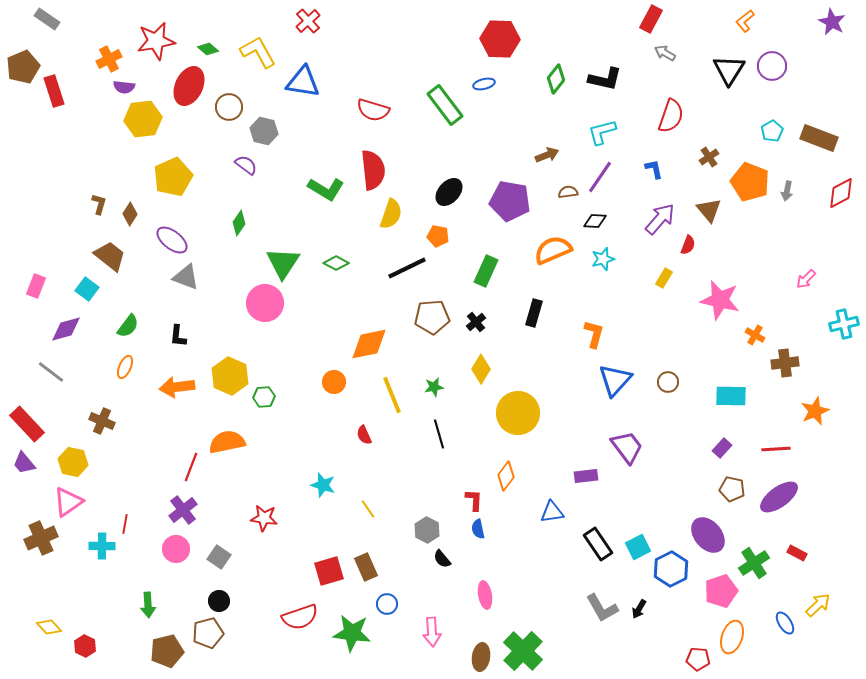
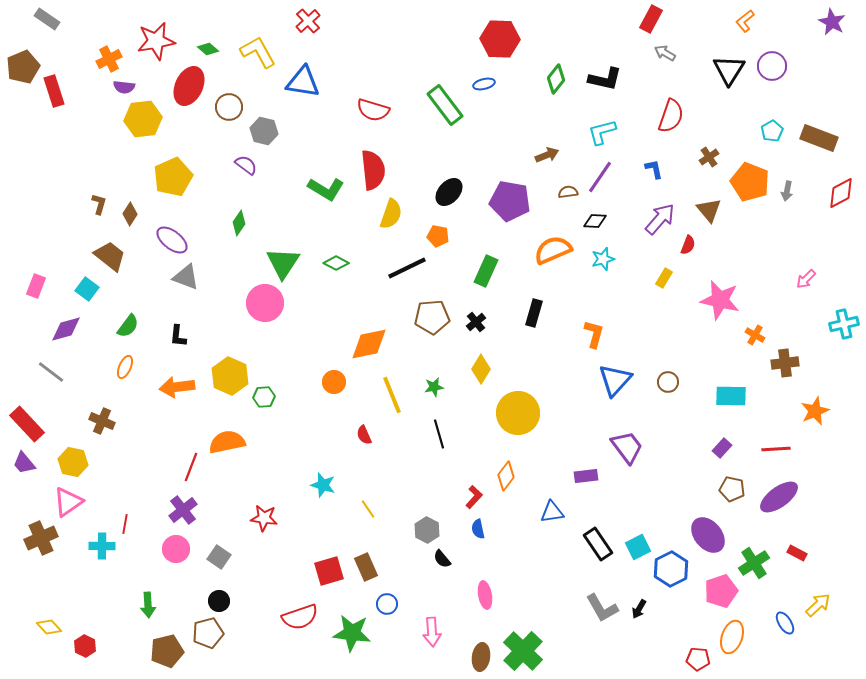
red L-shape at (474, 500): moved 3 px up; rotated 40 degrees clockwise
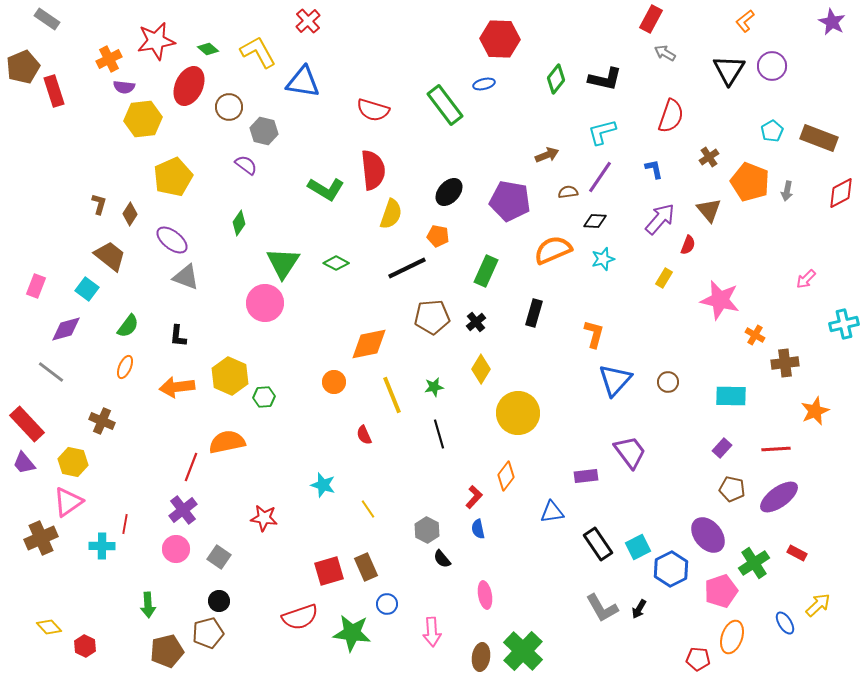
purple trapezoid at (627, 447): moved 3 px right, 5 px down
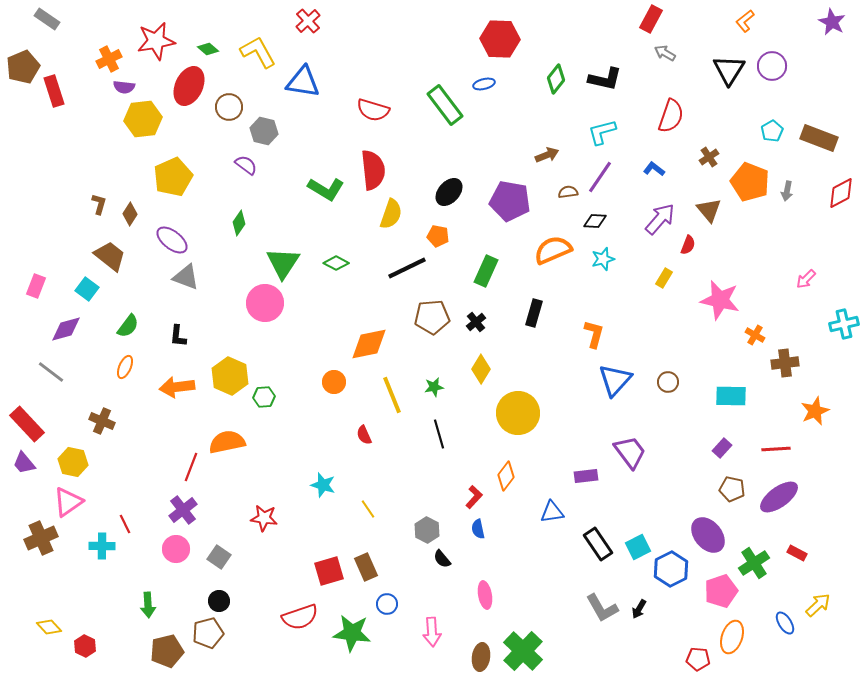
blue L-shape at (654, 169): rotated 40 degrees counterclockwise
red line at (125, 524): rotated 36 degrees counterclockwise
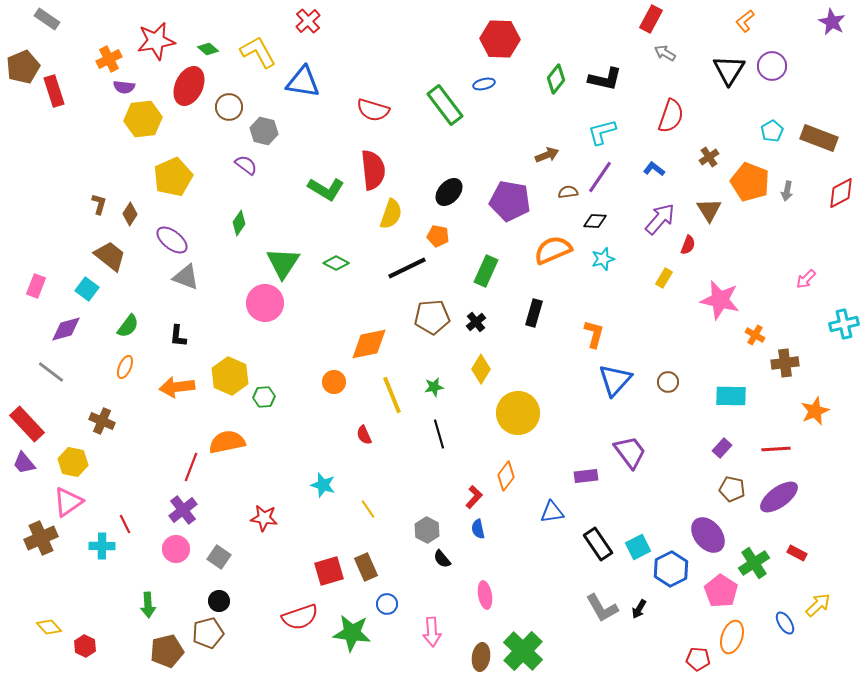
brown triangle at (709, 210): rotated 8 degrees clockwise
pink pentagon at (721, 591): rotated 20 degrees counterclockwise
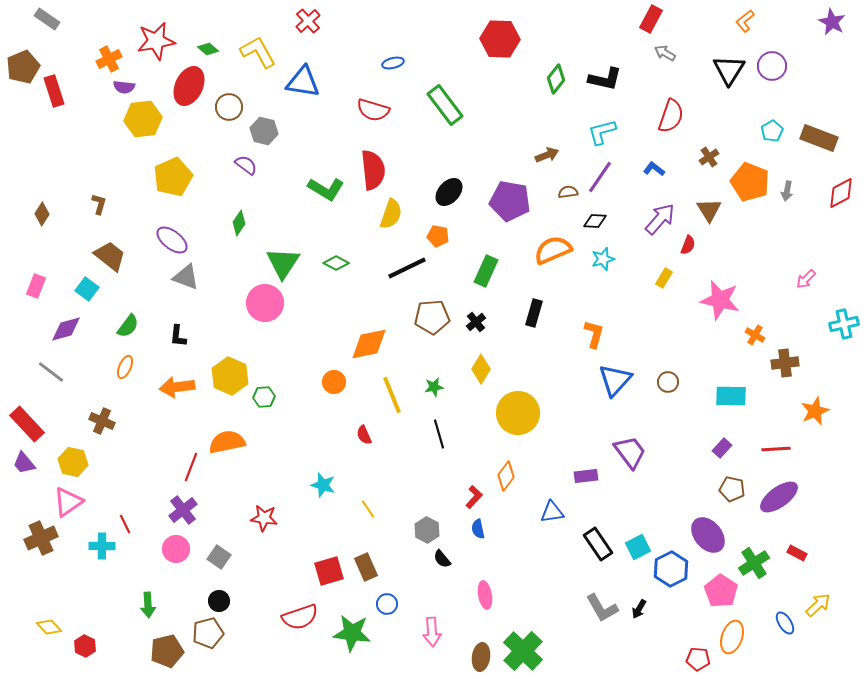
blue ellipse at (484, 84): moved 91 px left, 21 px up
brown diamond at (130, 214): moved 88 px left
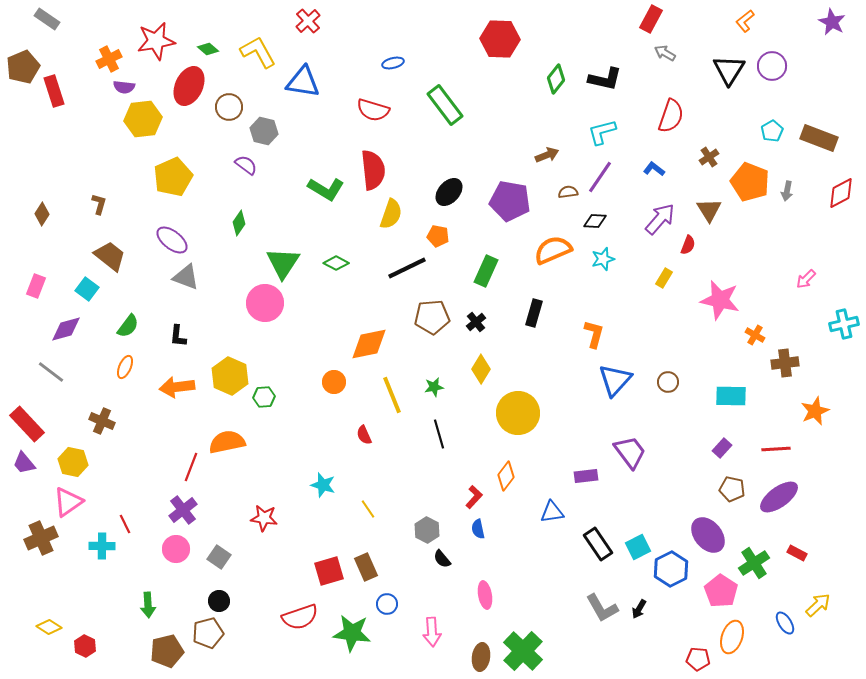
yellow diamond at (49, 627): rotated 15 degrees counterclockwise
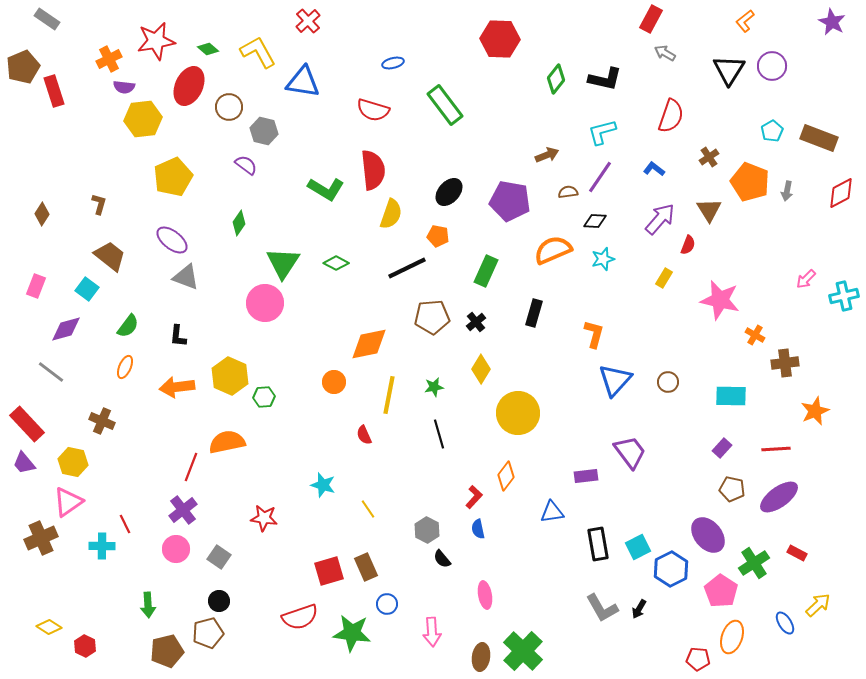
cyan cross at (844, 324): moved 28 px up
yellow line at (392, 395): moved 3 px left; rotated 33 degrees clockwise
black rectangle at (598, 544): rotated 24 degrees clockwise
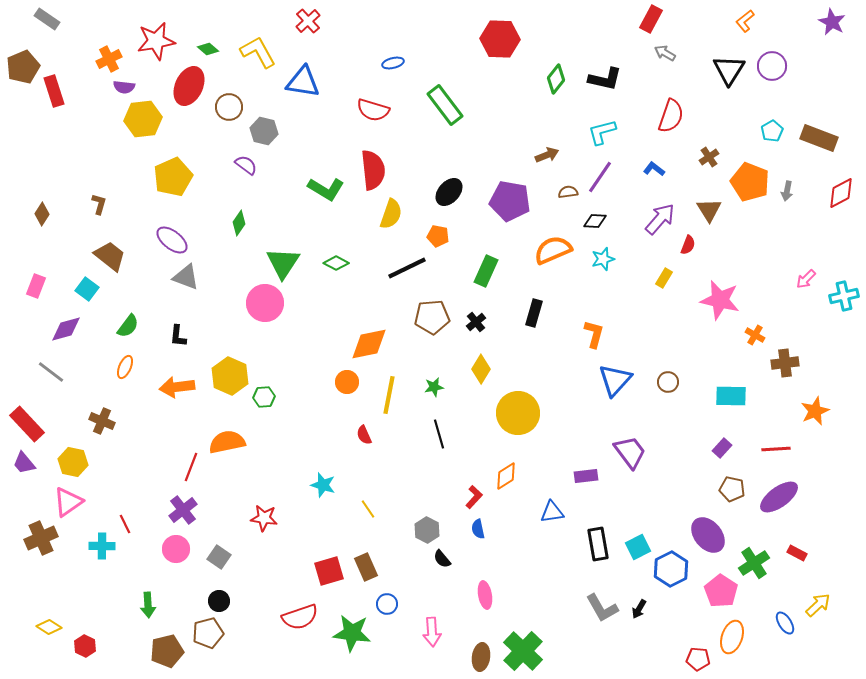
orange circle at (334, 382): moved 13 px right
orange diamond at (506, 476): rotated 20 degrees clockwise
